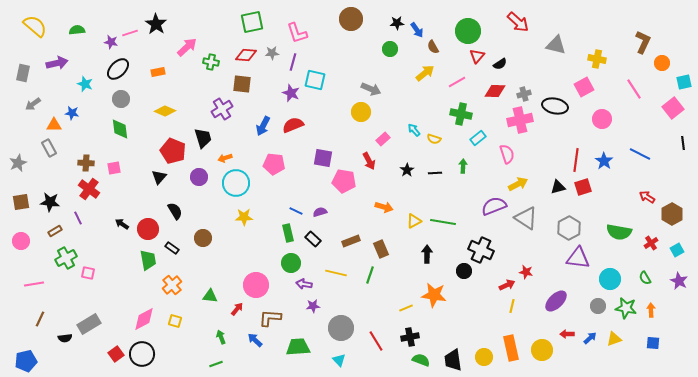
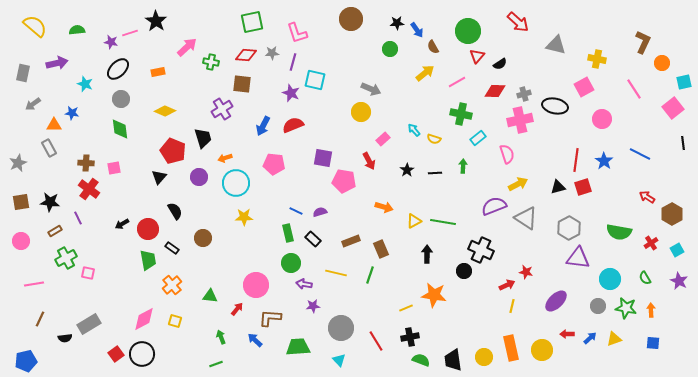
black star at (156, 24): moved 3 px up
black arrow at (122, 224): rotated 64 degrees counterclockwise
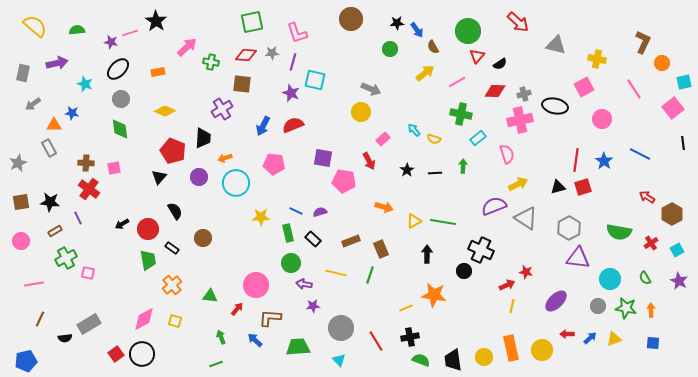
black trapezoid at (203, 138): rotated 20 degrees clockwise
yellow star at (244, 217): moved 17 px right
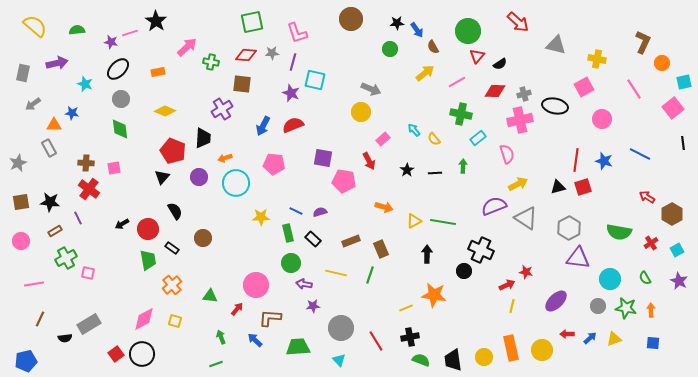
yellow semicircle at (434, 139): rotated 32 degrees clockwise
blue star at (604, 161): rotated 18 degrees counterclockwise
black triangle at (159, 177): moved 3 px right
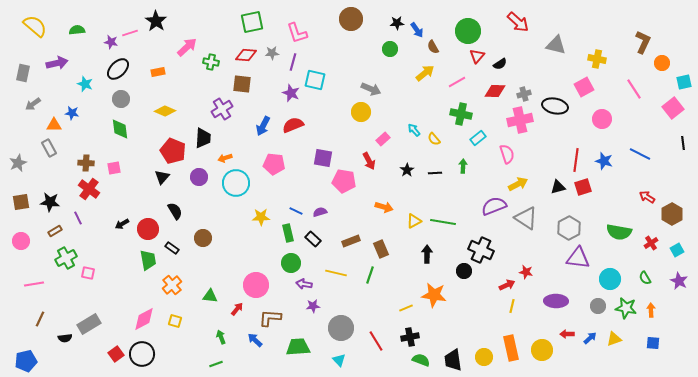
purple ellipse at (556, 301): rotated 45 degrees clockwise
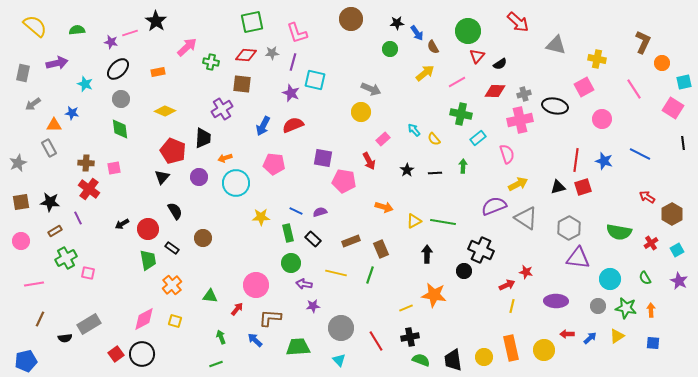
blue arrow at (417, 30): moved 3 px down
pink square at (673, 108): rotated 20 degrees counterclockwise
yellow triangle at (614, 339): moved 3 px right, 3 px up; rotated 14 degrees counterclockwise
yellow circle at (542, 350): moved 2 px right
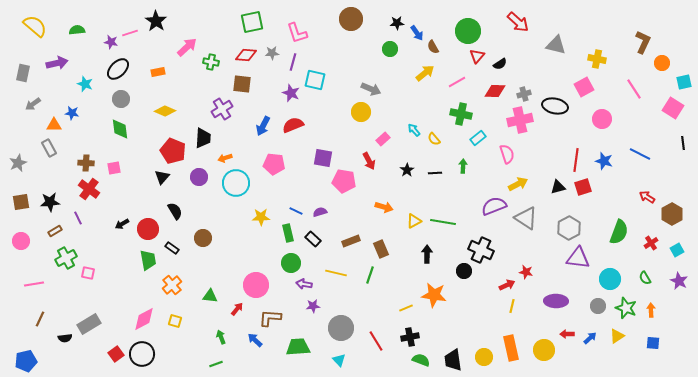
black star at (50, 202): rotated 12 degrees counterclockwise
green semicircle at (619, 232): rotated 80 degrees counterclockwise
green star at (626, 308): rotated 10 degrees clockwise
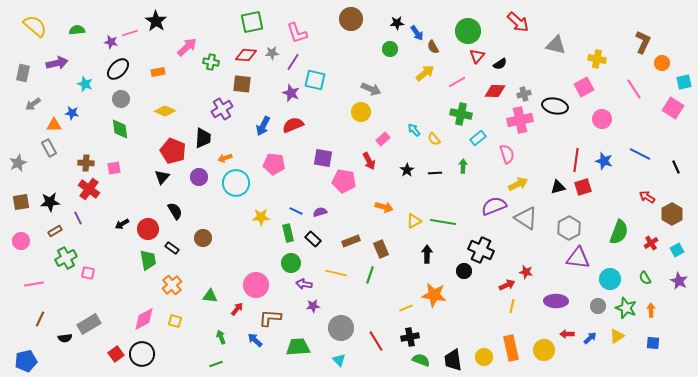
purple line at (293, 62): rotated 18 degrees clockwise
black line at (683, 143): moved 7 px left, 24 px down; rotated 16 degrees counterclockwise
